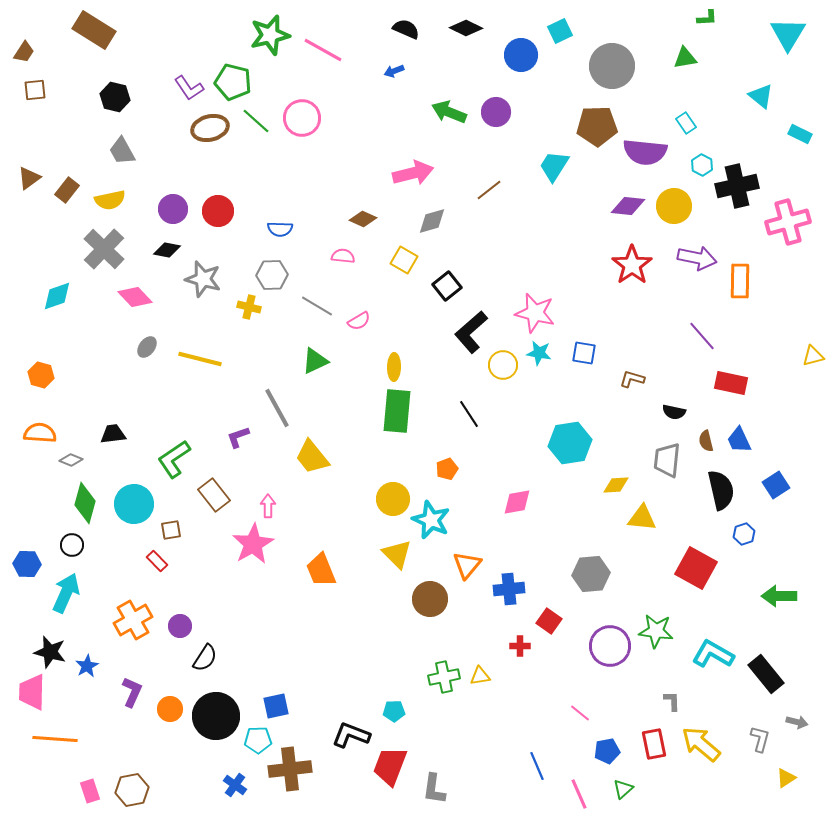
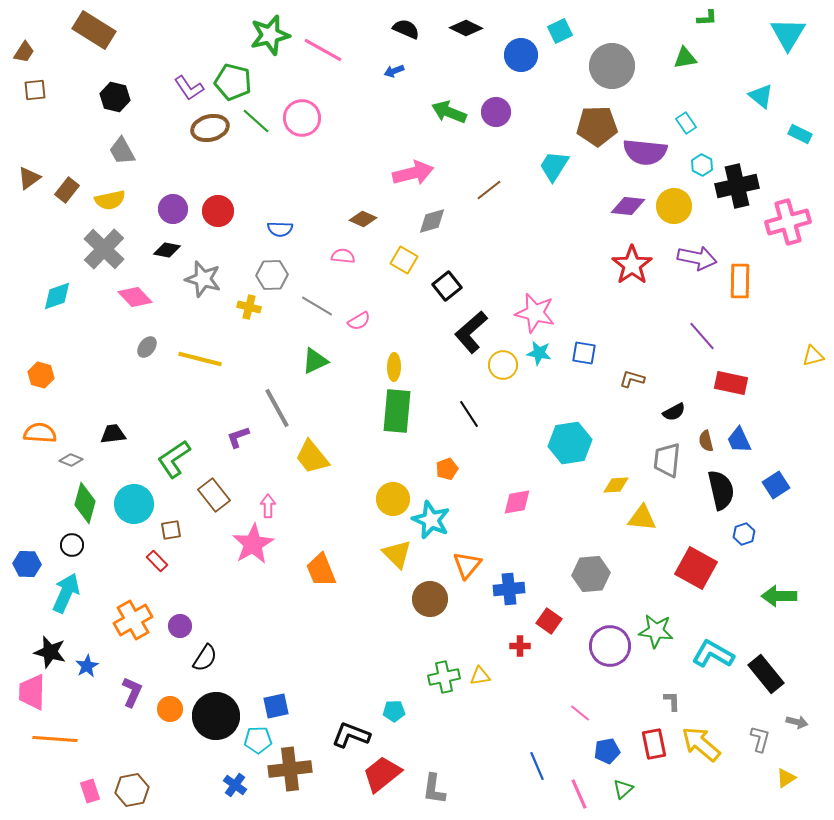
black semicircle at (674, 412): rotated 40 degrees counterclockwise
red trapezoid at (390, 766): moved 8 px left, 8 px down; rotated 30 degrees clockwise
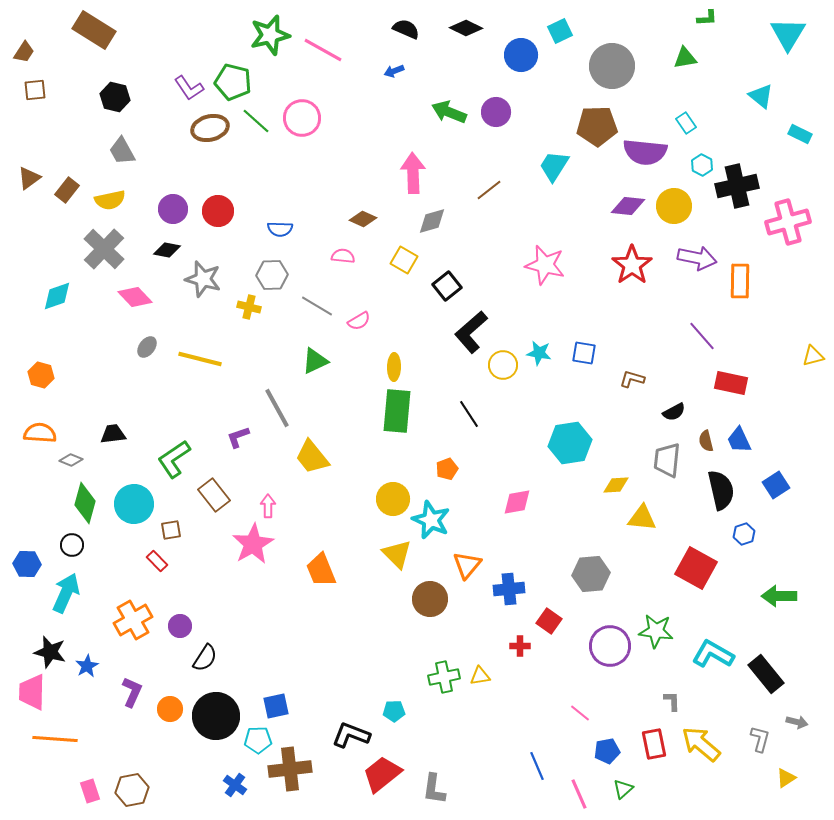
pink arrow at (413, 173): rotated 78 degrees counterclockwise
pink star at (535, 313): moved 10 px right, 48 px up
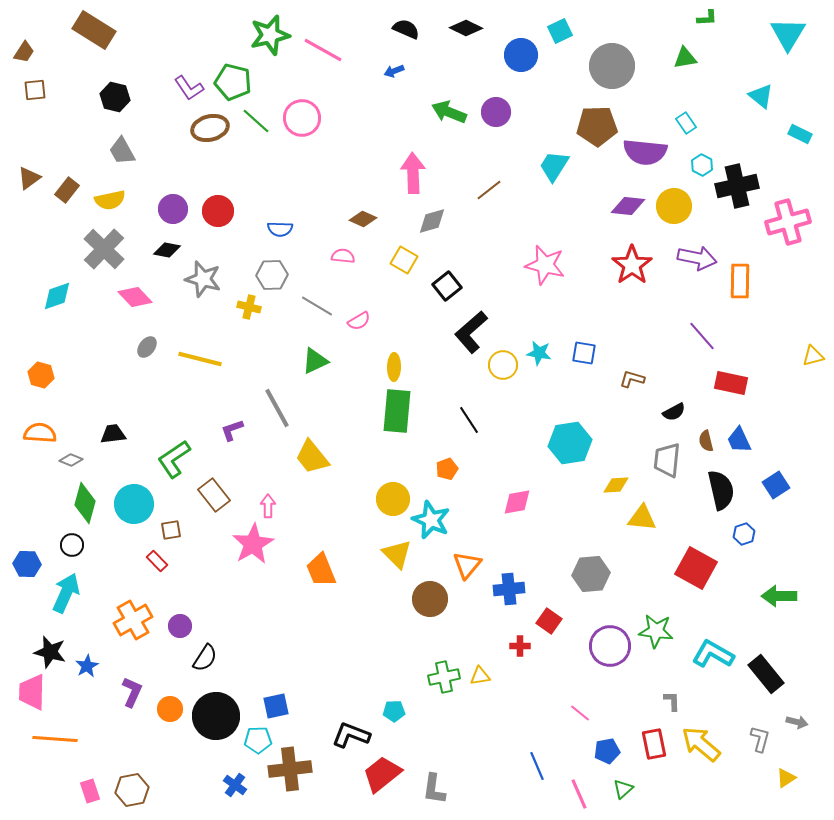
black line at (469, 414): moved 6 px down
purple L-shape at (238, 437): moved 6 px left, 7 px up
